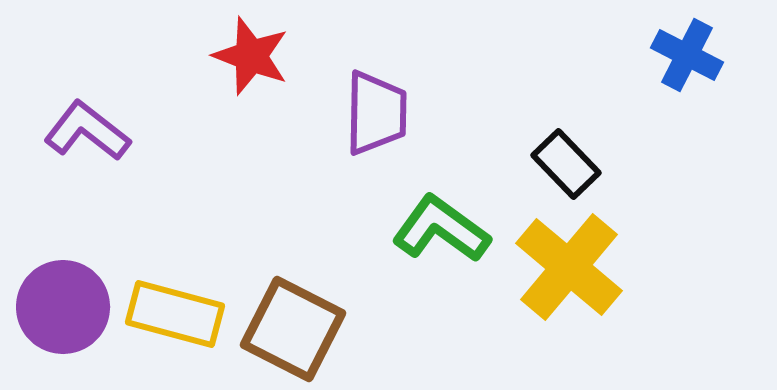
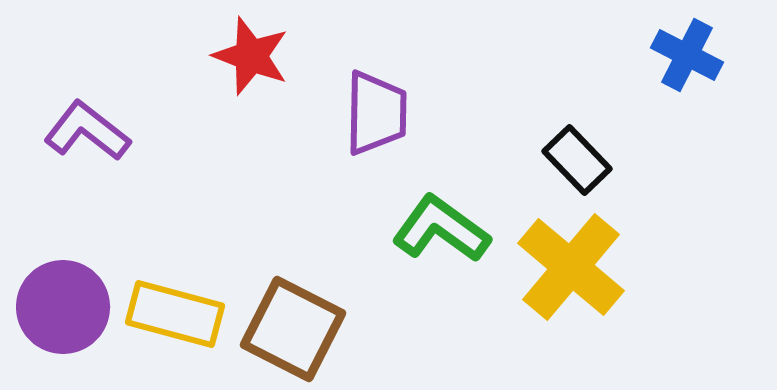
black rectangle: moved 11 px right, 4 px up
yellow cross: moved 2 px right
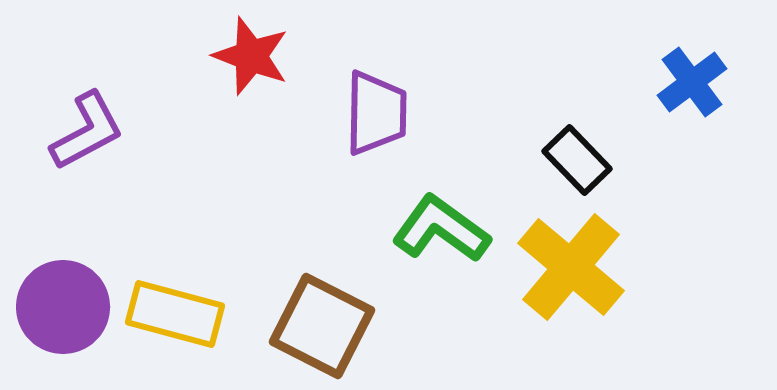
blue cross: moved 5 px right, 27 px down; rotated 26 degrees clockwise
purple L-shape: rotated 114 degrees clockwise
brown square: moved 29 px right, 3 px up
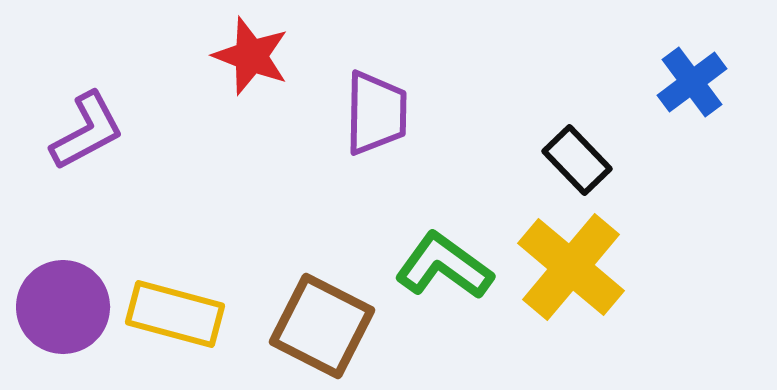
green L-shape: moved 3 px right, 37 px down
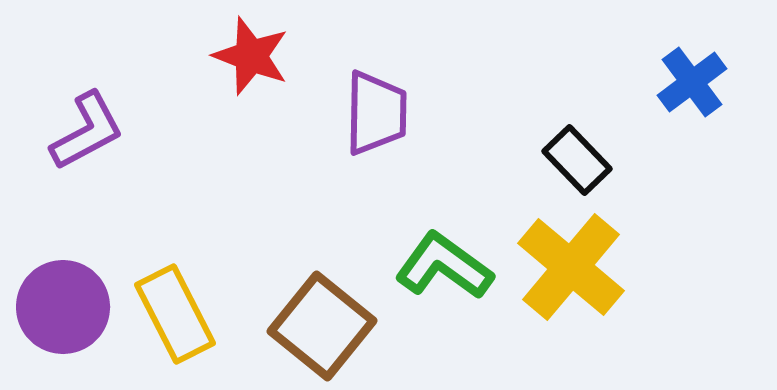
yellow rectangle: rotated 48 degrees clockwise
brown square: rotated 12 degrees clockwise
